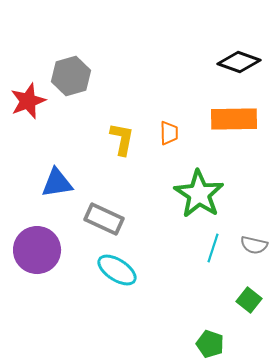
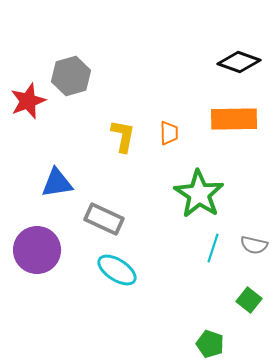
yellow L-shape: moved 1 px right, 3 px up
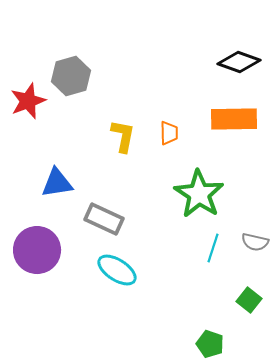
gray semicircle: moved 1 px right, 3 px up
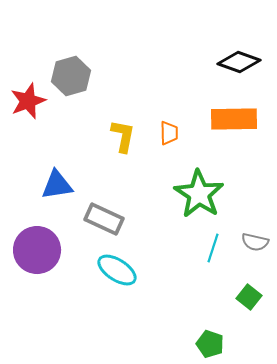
blue triangle: moved 2 px down
green square: moved 3 px up
